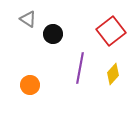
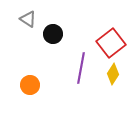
red square: moved 12 px down
purple line: moved 1 px right
yellow diamond: rotated 10 degrees counterclockwise
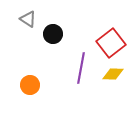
yellow diamond: rotated 60 degrees clockwise
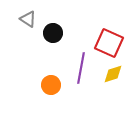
black circle: moved 1 px up
red square: moved 2 px left; rotated 28 degrees counterclockwise
yellow diamond: rotated 20 degrees counterclockwise
orange circle: moved 21 px right
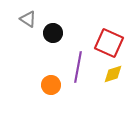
purple line: moved 3 px left, 1 px up
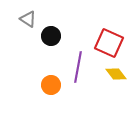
black circle: moved 2 px left, 3 px down
yellow diamond: moved 3 px right; rotated 70 degrees clockwise
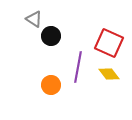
gray triangle: moved 6 px right
yellow diamond: moved 7 px left
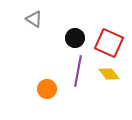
black circle: moved 24 px right, 2 px down
purple line: moved 4 px down
orange circle: moved 4 px left, 4 px down
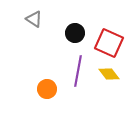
black circle: moved 5 px up
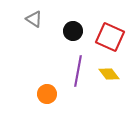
black circle: moved 2 px left, 2 px up
red square: moved 1 px right, 6 px up
orange circle: moved 5 px down
